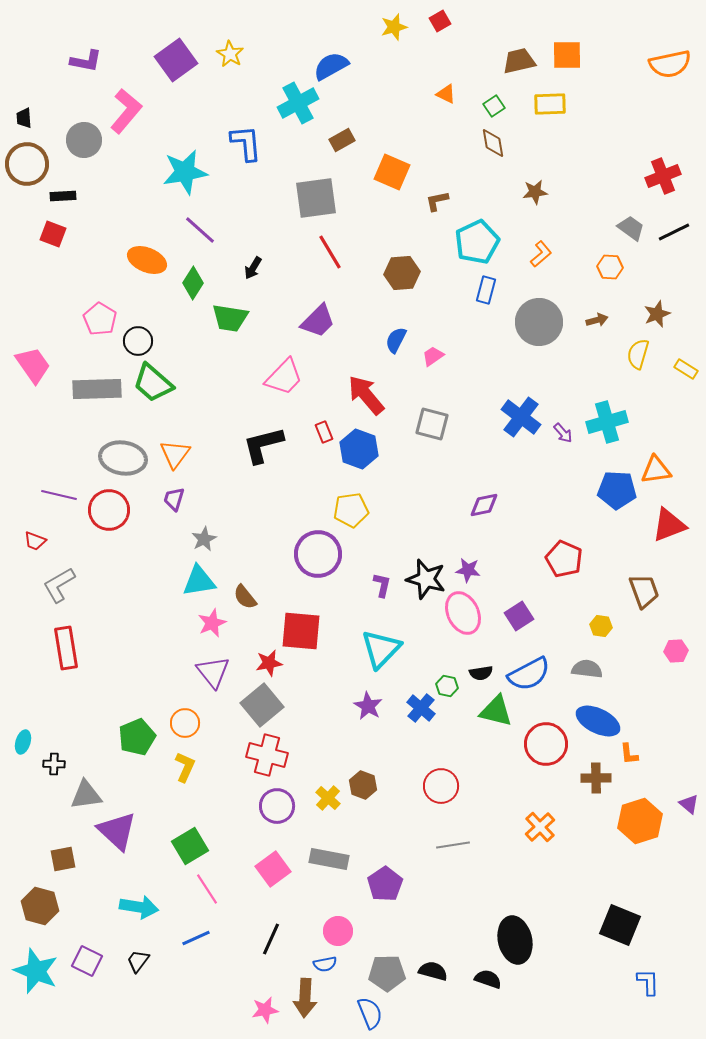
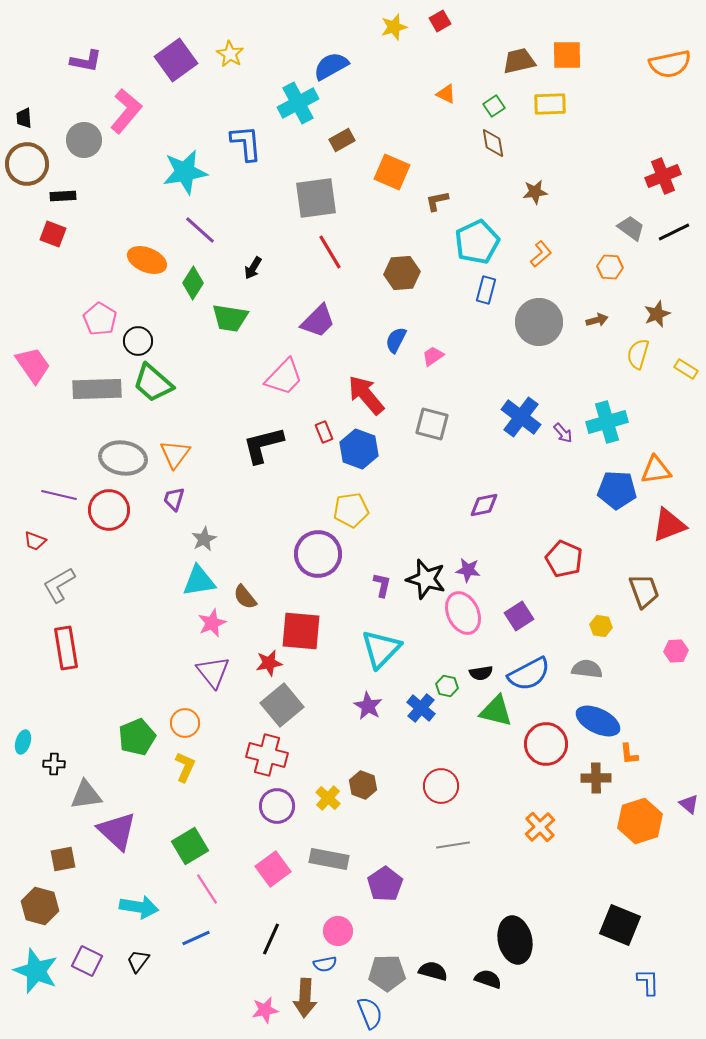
gray square at (262, 705): moved 20 px right
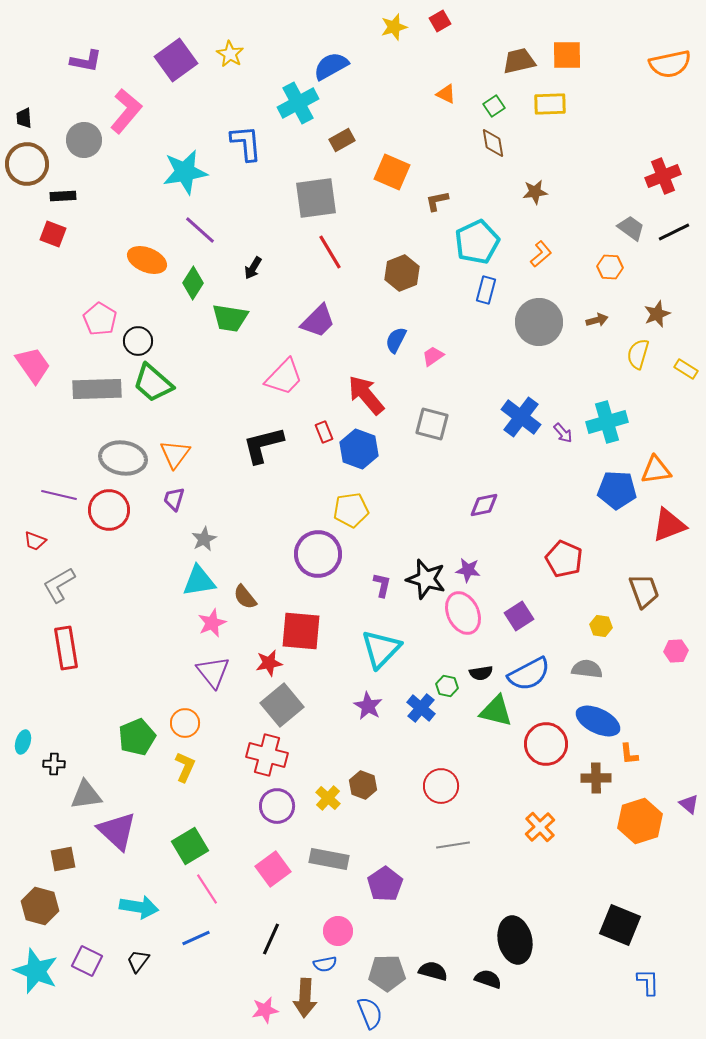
brown hexagon at (402, 273): rotated 16 degrees counterclockwise
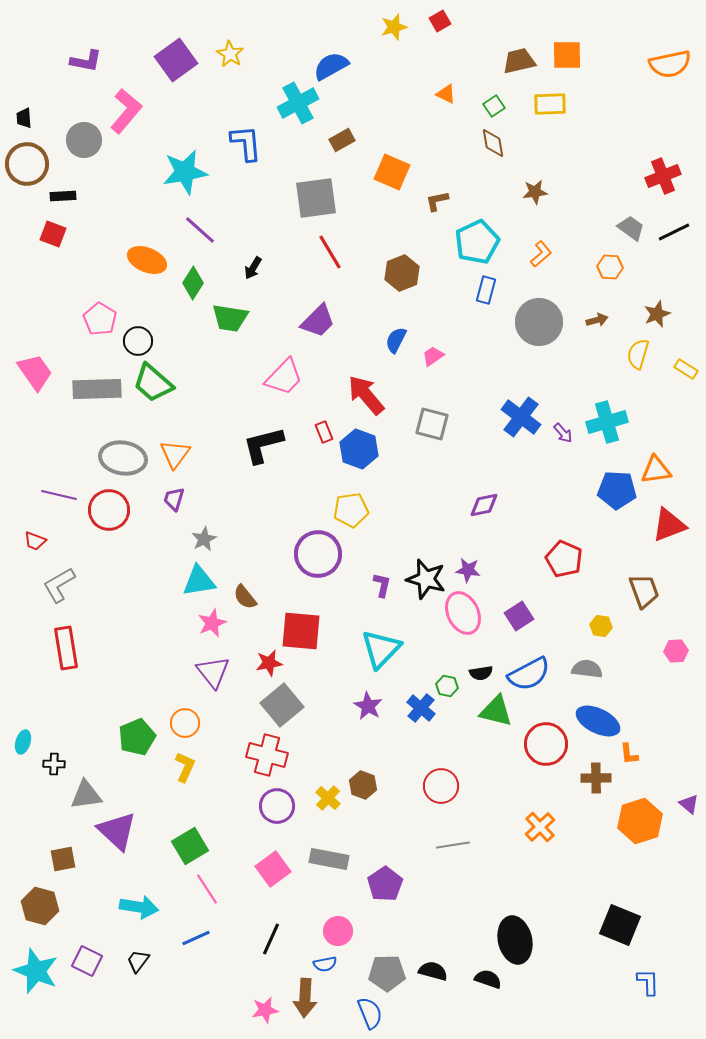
pink trapezoid at (33, 365): moved 2 px right, 7 px down
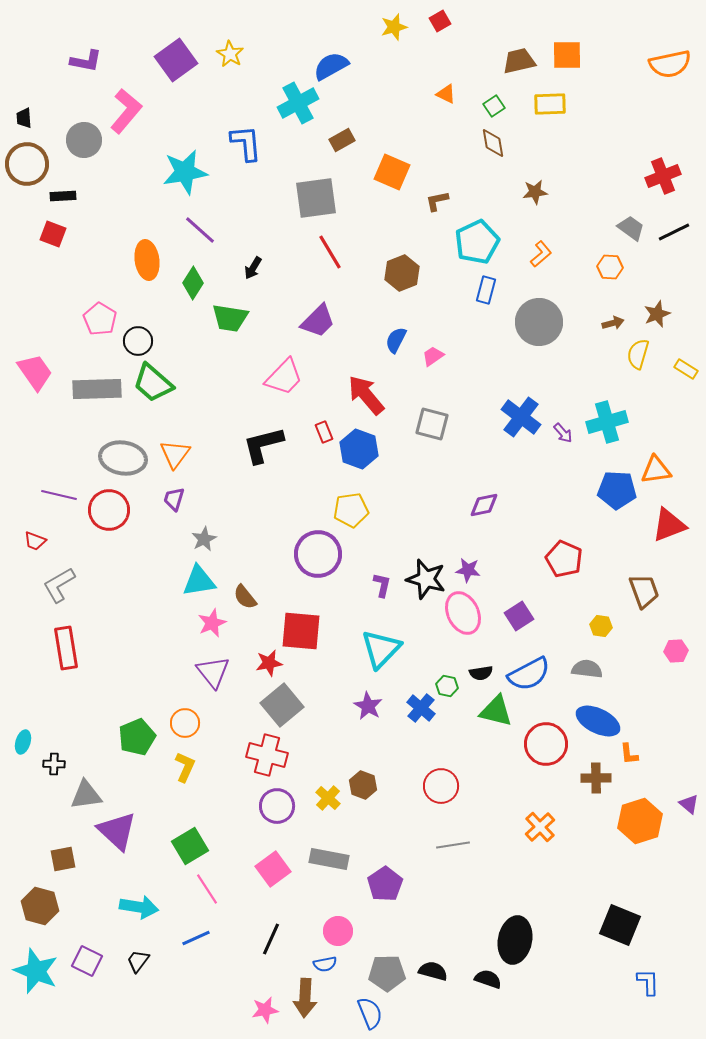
orange ellipse at (147, 260): rotated 60 degrees clockwise
brown arrow at (597, 320): moved 16 px right, 3 px down
black ellipse at (515, 940): rotated 24 degrees clockwise
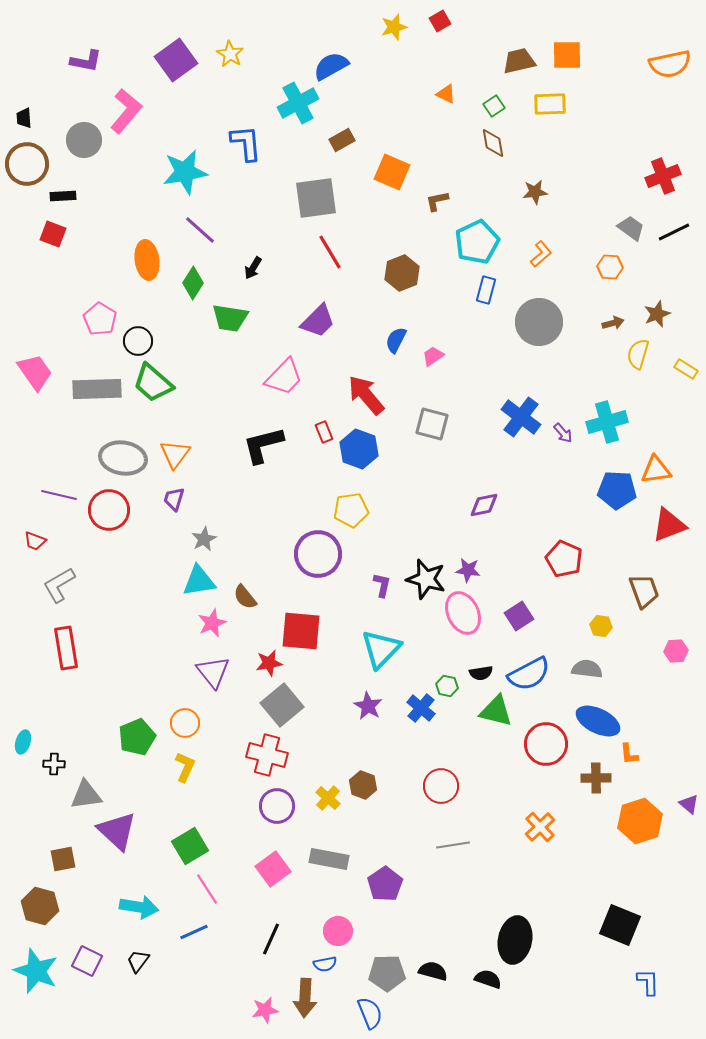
blue line at (196, 938): moved 2 px left, 6 px up
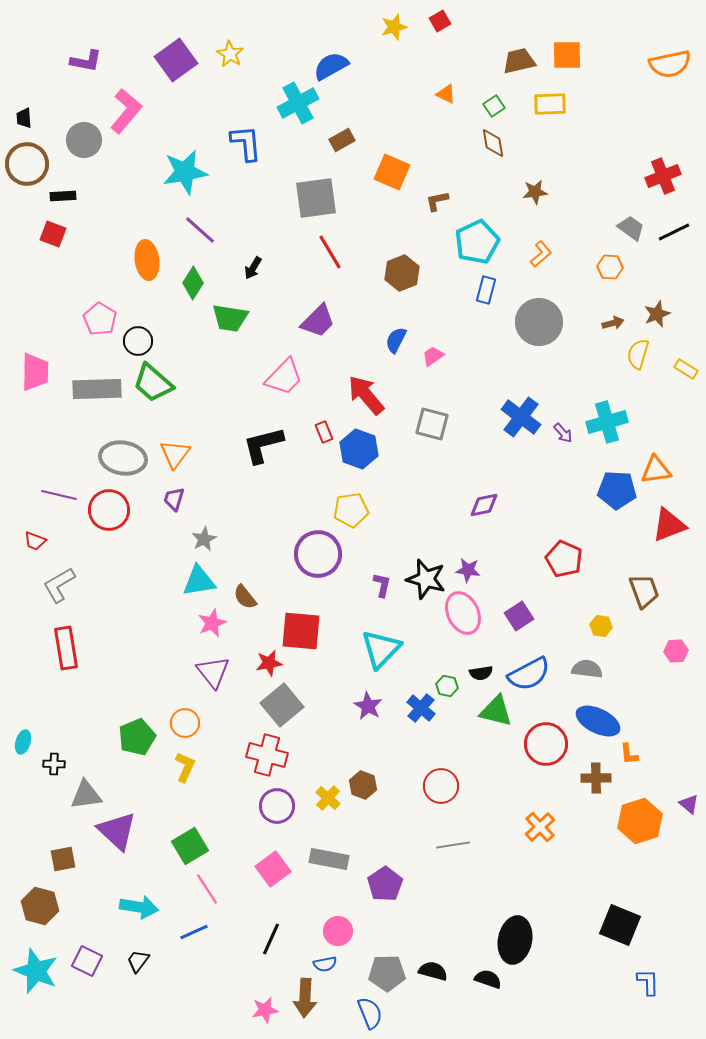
pink trapezoid at (35, 372): rotated 36 degrees clockwise
